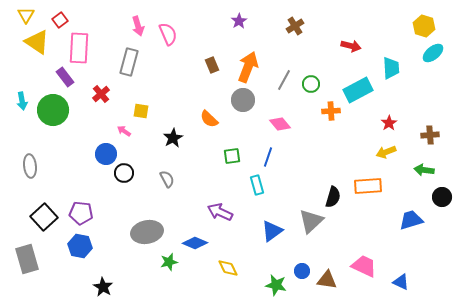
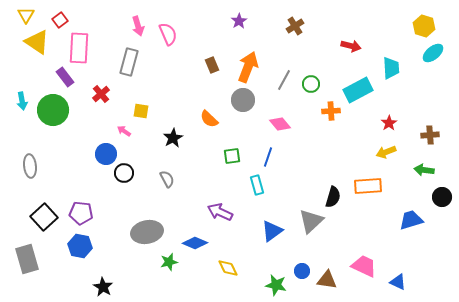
blue triangle at (401, 282): moved 3 px left
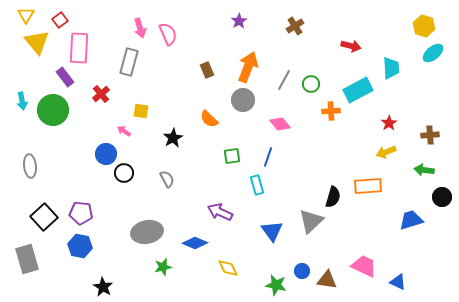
pink arrow at (138, 26): moved 2 px right, 2 px down
yellow triangle at (37, 42): rotated 16 degrees clockwise
brown rectangle at (212, 65): moved 5 px left, 5 px down
blue triangle at (272, 231): rotated 30 degrees counterclockwise
green star at (169, 262): moved 6 px left, 5 px down
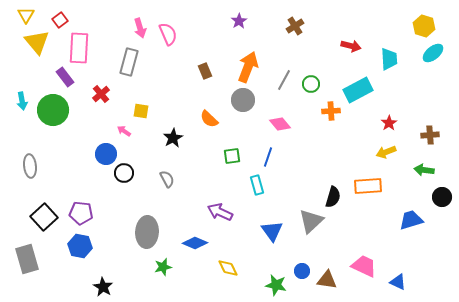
cyan trapezoid at (391, 68): moved 2 px left, 9 px up
brown rectangle at (207, 70): moved 2 px left, 1 px down
gray ellipse at (147, 232): rotated 76 degrees counterclockwise
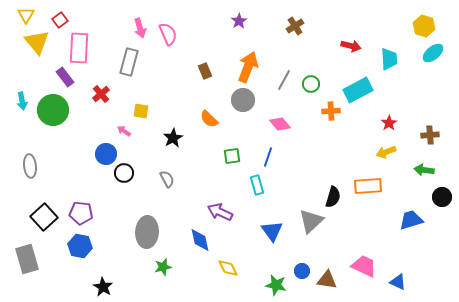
blue diamond at (195, 243): moved 5 px right, 3 px up; rotated 55 degrees clockwise
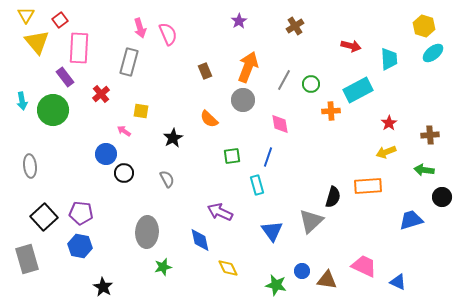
pink diamond at (280, 124): rotated 30 degrees clockwise
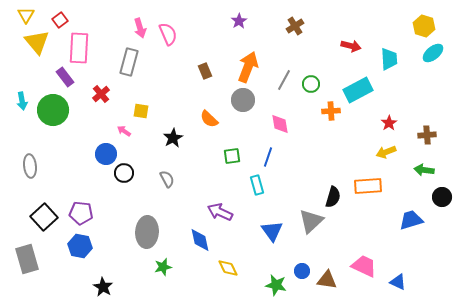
brown cross at (430, 135): moved 3 px left
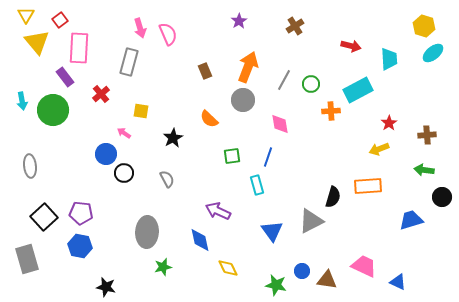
pink arrow at (124, 131): moved 2 px down
yellow arrow at (386, 152): moved 7 px left, 3 px up
purple arrow at (220, 212): moved 2 px left, 1 px up
gray triangle at (311, 221): rotated 16 degrees clockwise
black star at (103, 287): moved 3 px right; rotated 18 degrees counterclockwise
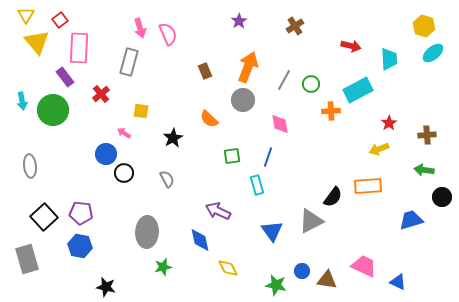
black semicircle at (333, 197): rotated 20 degrees clockwise
